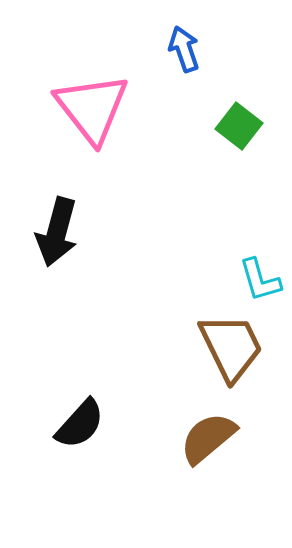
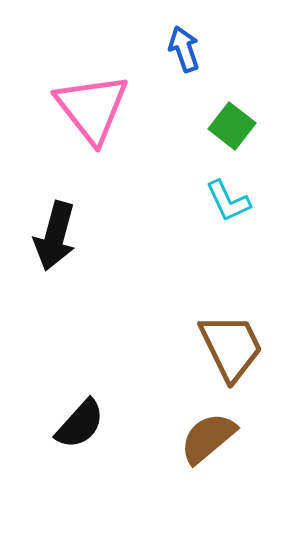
green square: moved 7 px left
black arrow: moved 2 px left, 4 px down
cyan L-shape: moved 32 px left, 79 px up; rotated 9 degrees counterclockwise
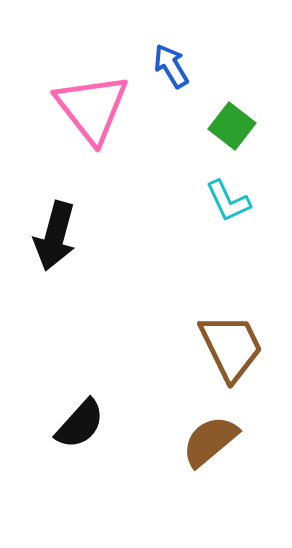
blue arrow: moved 13 px left, 17 px down; rotated 12 degrees counterclockwise
brown semicircle: moved 2 px right, 3 px down
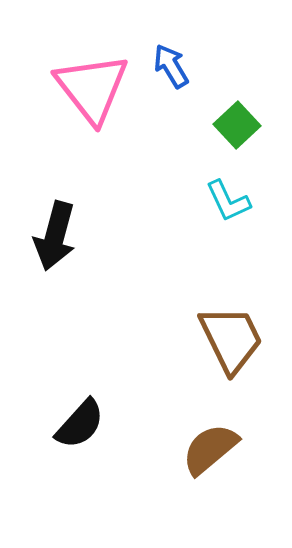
pink triangle: moved 20 px up
green square: moved 5 px right, 1 px up; rotated 9 degrees clockwise
brown trapezoid: moved 8 px up
brown semicircle: moved 8 px down
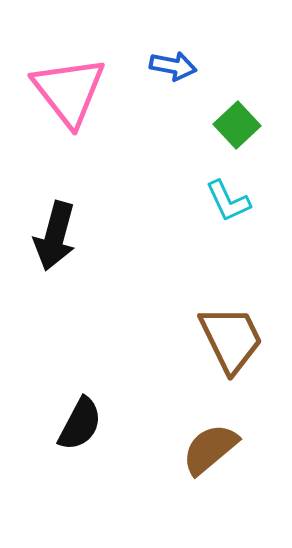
blue arrow: moved 2 px right; rotated 132 degrees clockwise
pink triangle: moved 23 px left, 3 px down
black semicircle: rotated 14 degrees counterclockwise
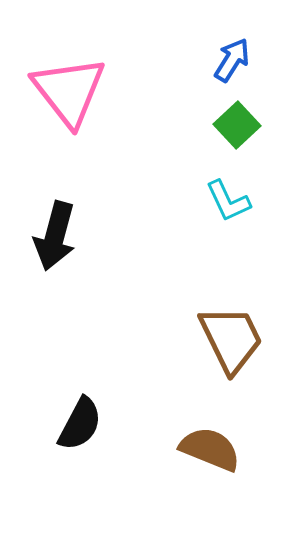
blue arrow: moved 59 px right, 6 px up; rotated 69 degrees counterclockwise
brown semicircle: rotated 62 degrees clockwise
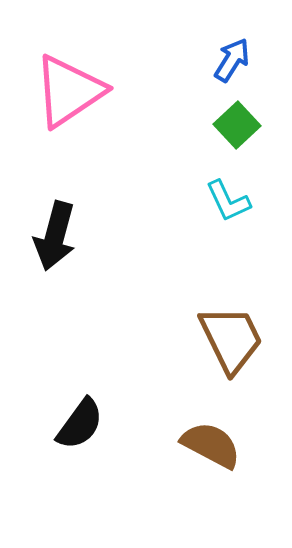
pink triangle: rotated 34 degrees clockwise
black semicircle: rotated 8 degrees clockwise
brown semicircle: moved 1 px right, 4 px up; rotated 6 degrees clockwise
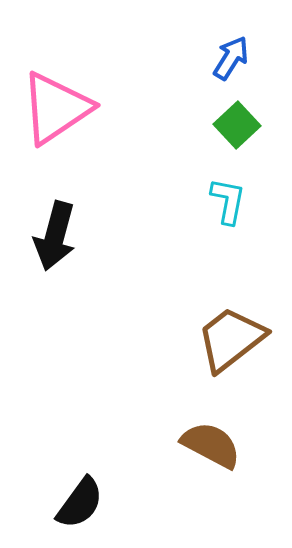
blue arrow: moved 1 px left, 2 px up
pink triangle: moved 13 px left, 17 px down
cyan L-shape: rotated 144 degrees counterclockwise
brown trapezoid: rotated 102 degrees counterclockwise
black semicircle: moved 79 px down
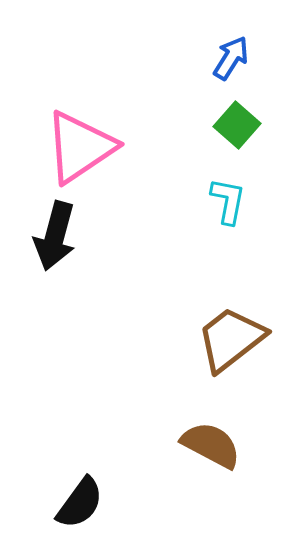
pink triangle: moved 24 px right, 39 px down
green square: rotated 6 degrees counterclockwise
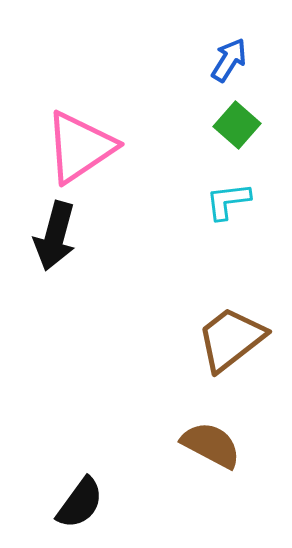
blue arrow: moved 2 px left, 2 px down
cyan L-shape: rotated 108 degrees counterclockwise
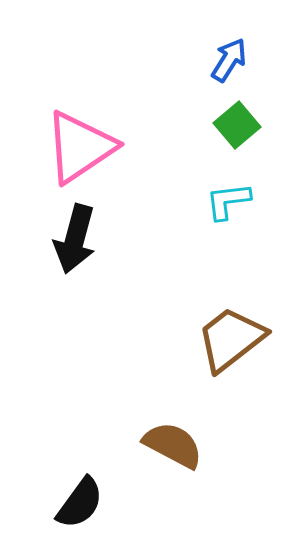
green square: rotated 9 degrees clockwise
black arrow: moved 20 px right, 3 px down
brown semicircle: moved 38 px left
